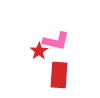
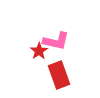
red rectangle: rotated 24 degrees counterclockwise
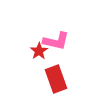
red rectangle: moved 3 px left, 4 px down
